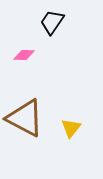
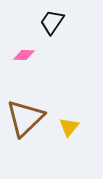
brown triangle: rotated 48 degrees clockwise
yellow triangle: moved 2 px left, 1 px up
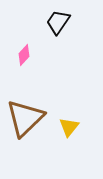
black trapezoid: moved 6 px right
pink diamond: rotated 50 degrees counterclockwise
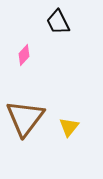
black trapezoid: rotated 60 degrees counterclockwise
brown triangle: rotated 9 degrees counterclockwise
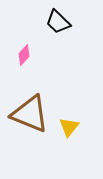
black trapezoid: rotated 20 degrees counterclockwise
brown triangle: moved 5 px right, 4 px up; rotated 45 degrees counterclockwise
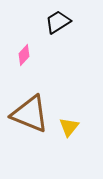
black trapezoid: rotated 104 degrees clockwise
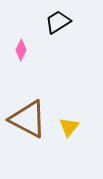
pink diamond: moved 3 px left, 5 px up; rotated 15 degrees counterclockwise
brown triangle: moved 2 px left, 5 px down; rotated 6 degrees clockwise
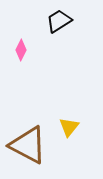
black trapezoid: moved 1 px right, 1 px up
brown triangle: moved 26 px down
